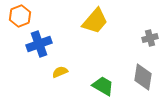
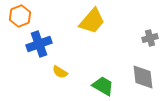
yellow trapezoid: moved 3 px left
yellow semicircle: rotated 126 degrees counterclockwise
gray diamond: rotated 16 degrees counterclockwise
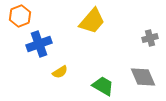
yellow semicircle: rotated 63 degrees counterclockwise
gray diamond: rotated 16 degrees counterclockwise
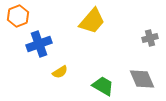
orange hexagon: moved 2 px left
gray diamond: moved 1 px left, 2 px down
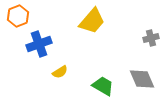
gray cross: moved 1 px right
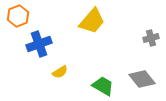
gray diamond: rotated 16 degrees counterclockwise
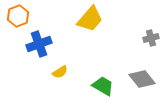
yellow trapezoid: moved 2 px left, 2 px up
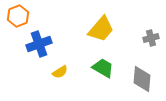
yellow trapezoid: moved 11 px right, 10 px down
gray diamond: rotated 44 degrees clockwise
green trapezoid: moved 18 px up
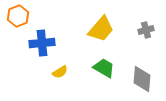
gray cross: moved 5 px left, 8 px up
blue cross: moved 3 px right, 1 px up; rotated 15 degrees clockwise
green trapezoid: moved 1 px right
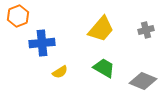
gray diamond: moved 1 px right, 2 px down; rotated 72 degrees counterclockwise
